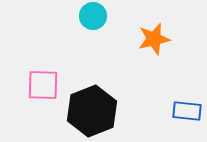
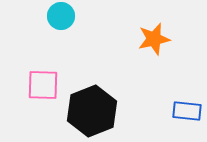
cyan circle: moved 32 px left
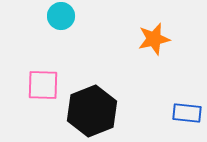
blue rectangle: moved 2 px down
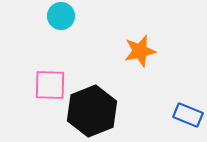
orange star: moved 14 px left, 12 px down
pink square: moved 7 px right
blue rectangle: moved 1 px right, 2 px down; rotated 16 degrees clockwise
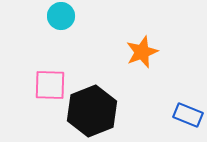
orange star: moved 2 px right, 1 px down; rotated 8 degrees counterclockwise
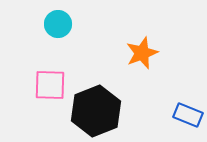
cyan circle: moved 3 px left, 8 px down
orange star: moved 1 px down
black hexagon: moved 4 px right
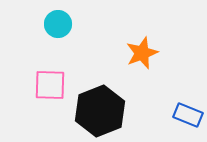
black hexagon: moved 4 px right
